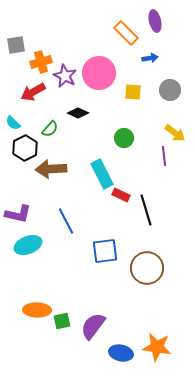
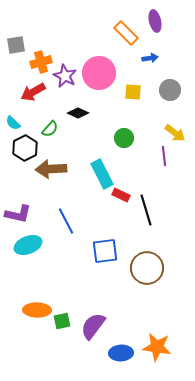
blue ellipse: rotated 15 degrees counterclockwise
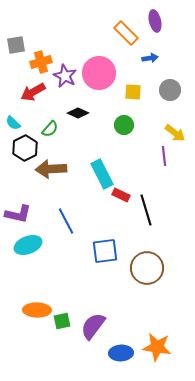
green circle: moved 13 px up
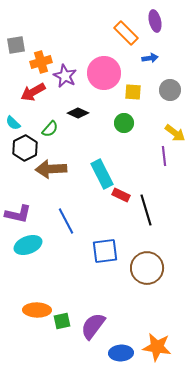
pink circle: moved 5 px right
green circle: moved 2 px up
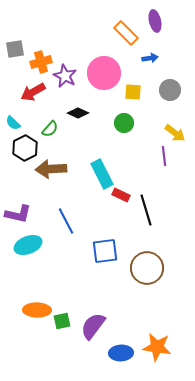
gray square: moved 1 px left, 4 px down
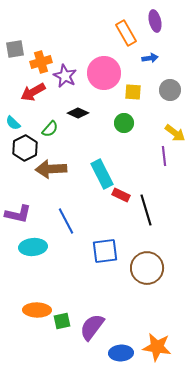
orange rectangle: rotated 15 degrees clockwise
cyan ellipse: moved 5 px right, 2 px down; rotated 16 degrees clockwise
purple semicircle: moved 1 px left, 1 px down
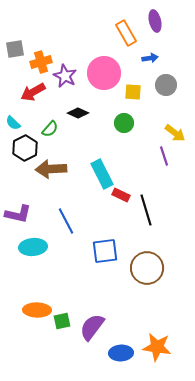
gray circle: moved 4 px left, 5 px up
purple line: rotated 12 degrees counterclockwise
